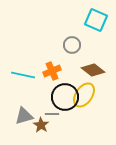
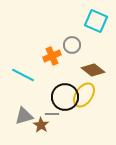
cyan square: moved 1 px down
orange cross: moved 15 px up
cyan line: rotated 15 degrees clockwise
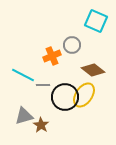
gray line: moved 9 px left, 29 px up
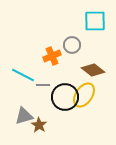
cyan square: moved 1 px left; rotated 25 degrees counterclockwise
brown star: moved 2 px left
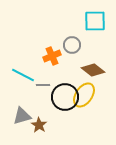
gray triangle: moved 2 px left
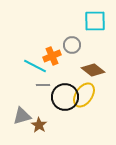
cyan line: moved 12 px right, 9 px up
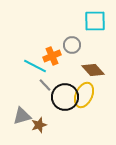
brown diamond: rotated 10 degrees clockwise
gray line: moved 2 px right; rotated 48 degrees clockwise
yellow ellipse: rotated 10 degrees counterclockwise
brown star: rotated 21 degrees clockwise
